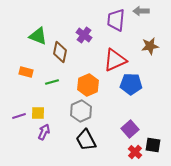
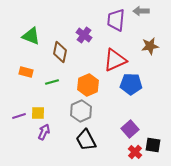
green triangle: moved 7 px left
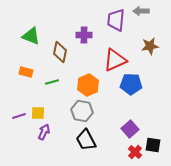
purple cross: rotated 35 degrees counterclockwise
gray hexagon: moved 1 px right; rotated 25 degrees counterclockwise
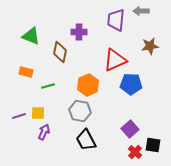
purple cross: moved 5 px left, 3 px up
green line: moved 4 px left, 4 px down
gray hexagon: moved 2 px left
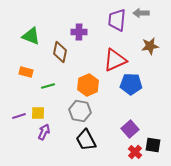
gray arrow: moved 2 px down
purple trapezoid: moved 1 px right
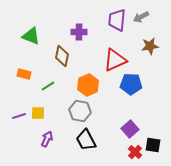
gray arrow: moved 4 px down; rotated 28 degrees counterclockwise
brown diamond: moved 2 px right, 4 px down
orange rectangle: moved 2 px left, 2 px down
green line: rotated 16 degrees counterclockwise
purple arrow: moved 3 px right, 7 px down
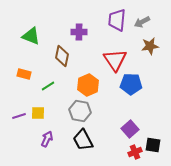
gray arrow: moved 1 px right, 5 px down
red triangle: rotated 40 degrees counterclockwise
black trapezoid: moved 3 px left
red cross: rotated 24 degrees clockwise
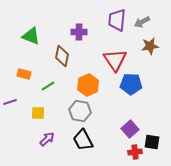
purple line: moved 9 px left, 14 px up
purple arrow: rotated 21 degrees clockwise
black square: moved 1 px left, 3 px up
red cross: rotated 16 degrees clockwise
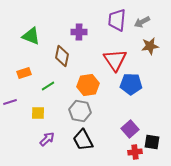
orange rectangle: moved 1 px up; rotated 32 degrees counterclockwise
orange hexagon: rotated 15 degrees clockwise
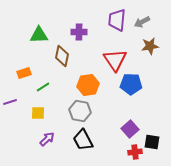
green triangle: moved 8 px right, 1 px up; rotated 24 degrees counterclockwise
green line: moved 5 px left, 1 px down
